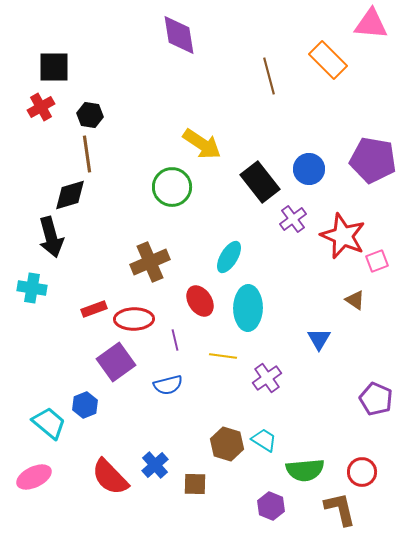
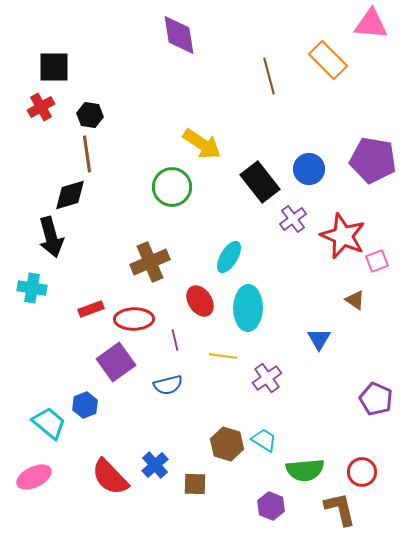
red rectangle at (94, 309): moved 3 px left
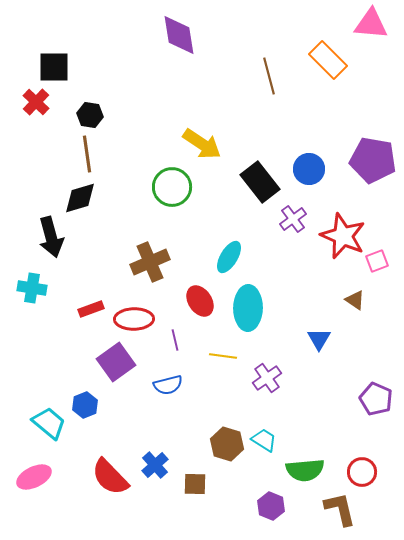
red cross at (41, 107): moved 5 px left, 5 px up; rotated 16 degrees counterclockwise
black diamond at (70, 195): moved 10 px right, 3 px down
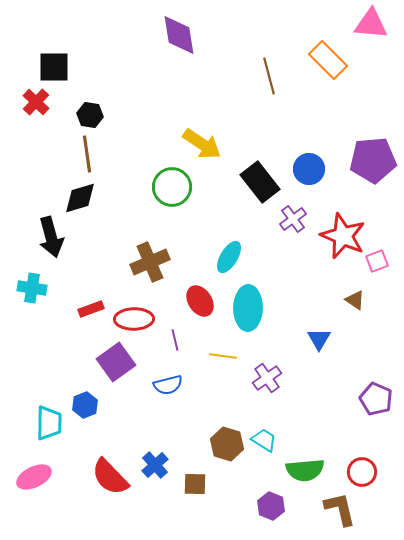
purple pentagon at (373, 160): rotated 15 degrees counterclockwise
cyan trapezoid at (49, 423): rotated 51 degrees clockwise
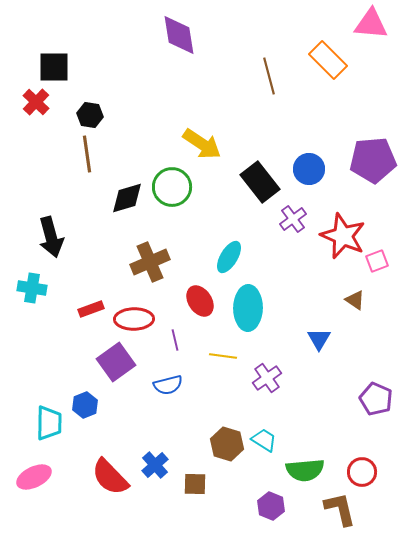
black diamond at (80, 198): moved 47 px right
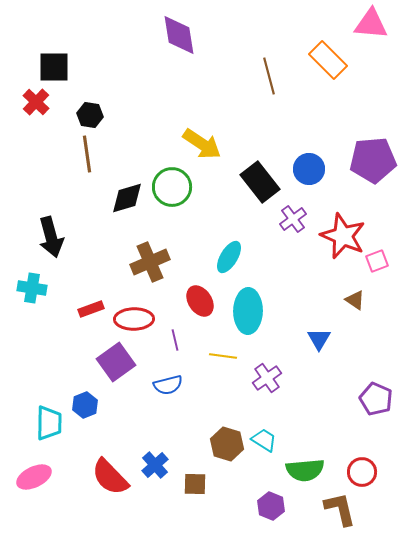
cyan ellipse at (248, 308): moved 3 px down
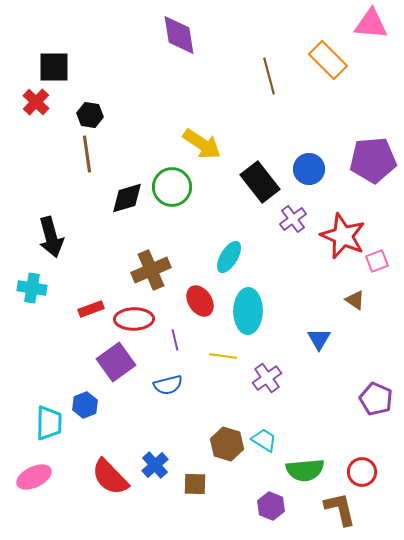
brown cross at (150, 262): moved 1 px right, 8 px down
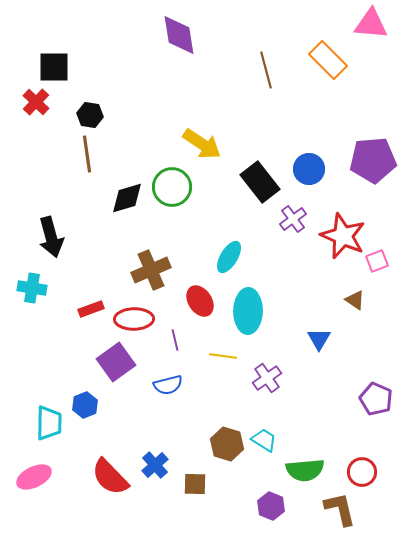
brown line at (269, 76): moved 3 px left, 6 px up
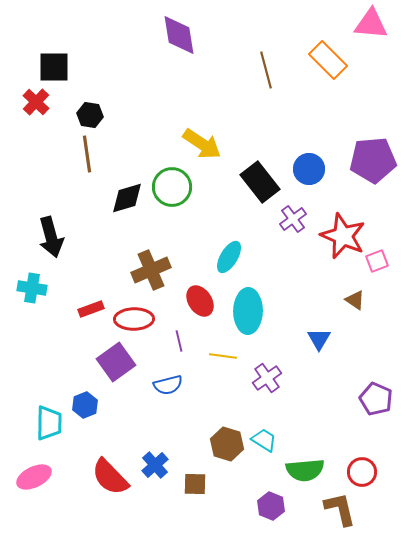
purple line at (175, 340): moved 4 px right, 1 px down
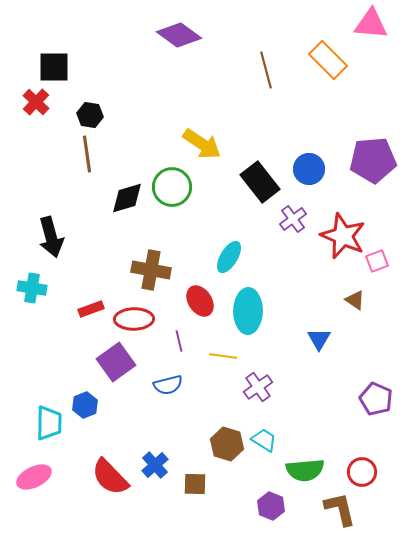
purple diamond at (179, 35): rotated 45 degrees counterclockwise
brown cross at (151, 270): rotated 33 degrees clockwise
purple cross at (267, 378): moved 9 px left, 9 px down
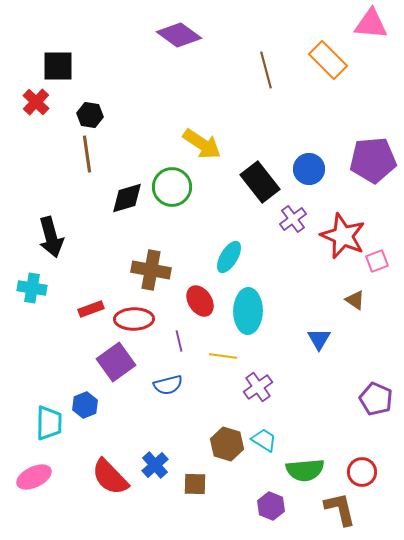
black square at (54, 67): moved 4 px right, 1 px up
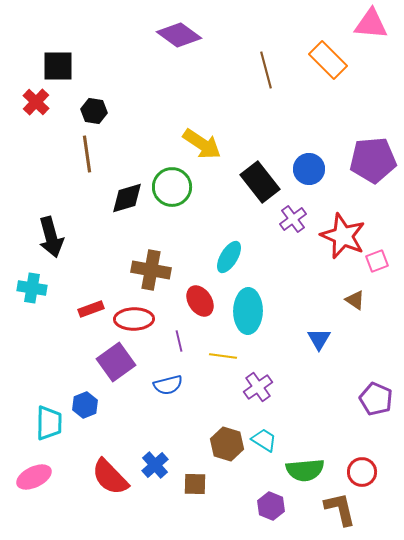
black hexagon at (90, 115): moved 4 px right, 4 px up
